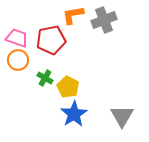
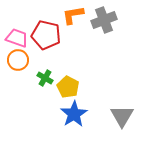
red pentagon: moved 5 px left, 5 px up; rotated 24 degrees clockwise
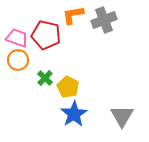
green cross: rotated 14 degrees clockwise
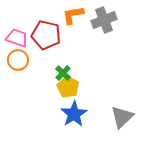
green cross: moved 18 px right, 5 px up
gray triangle: moved 1 px down; rotated 15 degrees clockwise
